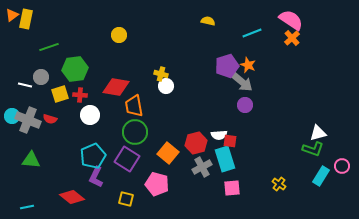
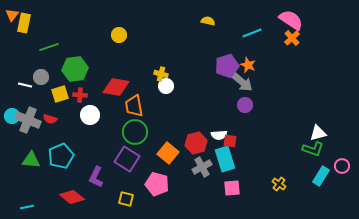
orange triangle at (12, 15): rotated 16 degrees counterclockwise
yellow rectangle at (26, 19): moved 2 px left, 4 px down
cyan pentagon at (93, 156): moved 32 px left
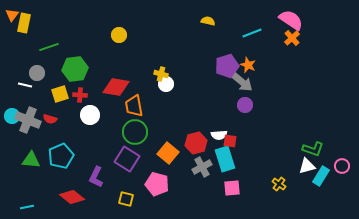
gray circle at (41, 77): moved 4 px left, 4 px up
white circle at (166, 86): moved 2 px up
white triangle at (318, 133): moved 11 px left, 33 px down
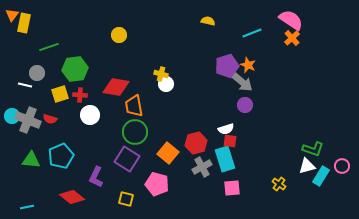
white semicircle at (219, 135): moved 7 px right, 6 px up; rotated 14 degrees counterclockwise
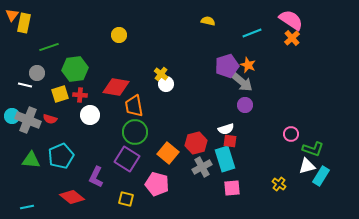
yellow cross at (161, 74): rotated 24 degrees clockwise
pink circle at (342, 166): moved 51 px left, 32 px up
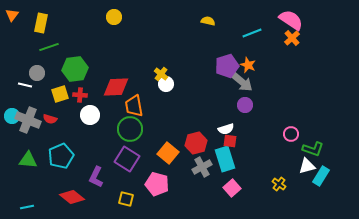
yellow rectangle at (24, 23): moved 17 px right
yellow circle at (119, 35): moved 5 px left, 18 px up
red diamond at (116, 87): rotated 12 degrees counterclockwise
green circle at (135, 132): moved 5 px left, 3 px up
green triangle at (31, 160): moved 3 px left
pink square at (232, 188): rotated 36 degrees counterclockwise
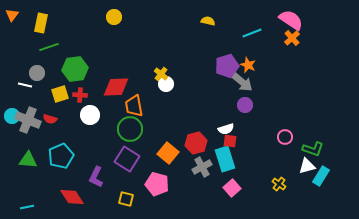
pink circle at (291, 134): moved 6 px left, 3 px down
red diamond at (72, 197): rotated 20 degrees clockwise
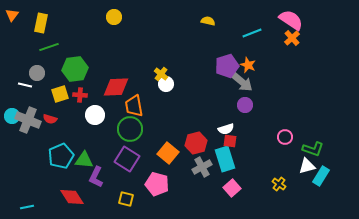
white circle at (90, 115): moved 5 px right
green triangle at (28, 160): moved 56 px right
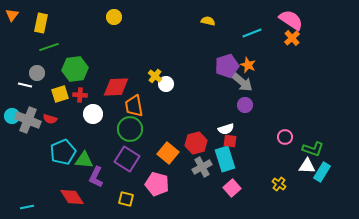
yellow cross at (161, 74): moved 6 px left, 2 px down
white circle at (95, 115): moved 2 px left, 1 px up
cyan pentagon at (61, 156): moved 2 px right, 4 px up
white triangle at (307, 166): rotated 18 degrees clockwise
cyan rectangle at (321, 176): moved 1 px right, 4 px up
